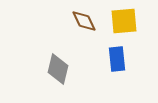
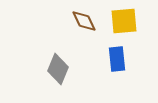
gray diamond: rotated 8 degrees clockwise
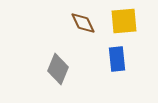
brown diamond: moved 1 px left, 2 px down
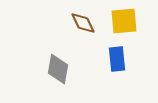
gray diamond: rotated 12 degrees counterclockwise
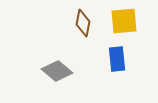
brown diamond: rotated 36 degrees clockwise
gray diamond: moved 1 px left, 2 px down; rotated 60 degrees counterclockwise
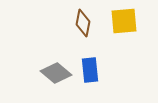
blue rectangle: moved 27 px left, 11 px down
gray diamond: moved 1 px left, 2 px down
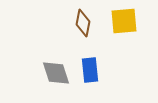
gray diamond: rotated 32 degrees clockwise
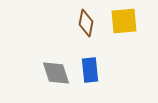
brown diamond: moved 3 px right
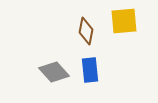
brown diamond: moved 8 px down
gray diamond: moved 2 px left, 1 px up; rotated 24 degrees counterclockwise
